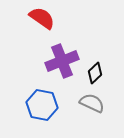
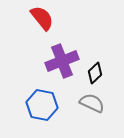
red semicircle: rotated 16 degrees clockwise
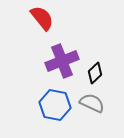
blue hexagon: moved 13 px right
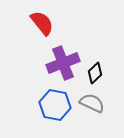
red semicircle: moved 5 px down
purple cross: moved 1 px right, 2 px down
